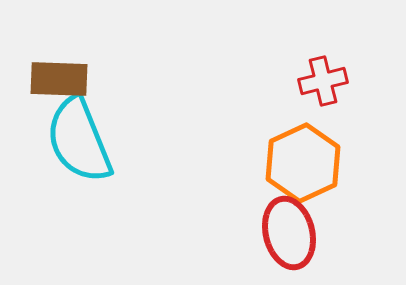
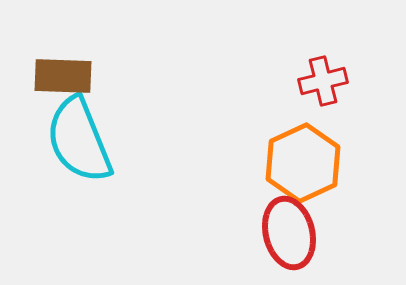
brown rectangle: moved 4 px right, 3 px up
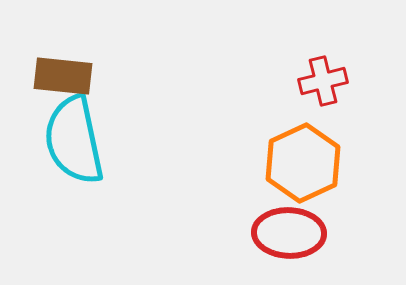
brown rectangle: rotated 4 degrees clockwise
cyan semicircle: moved 5 px left; rotated 10 degrees clockwise
red ellipse: rotated 74 degrees counterclockwise
